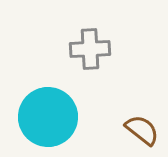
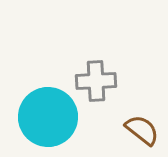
gray cross: moved 6 px right, 32 px down
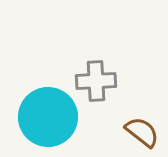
brown semicircle: moved 2 px down
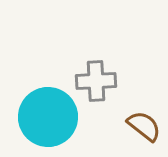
brown semicircle: moved 2 px right, 6 px up
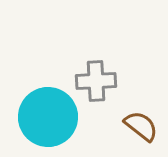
brown semicircle: moved 3 px left
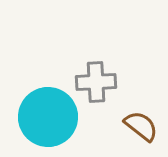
gray cross: moved 1 px down
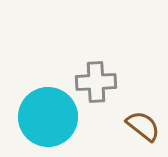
brown semicircle: moved 2 px right
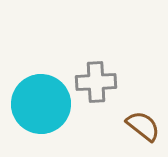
cyan circle: moved 7 px left, 13 px up
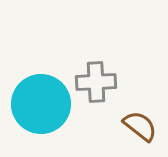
brown semicircle: moved 3 px left
